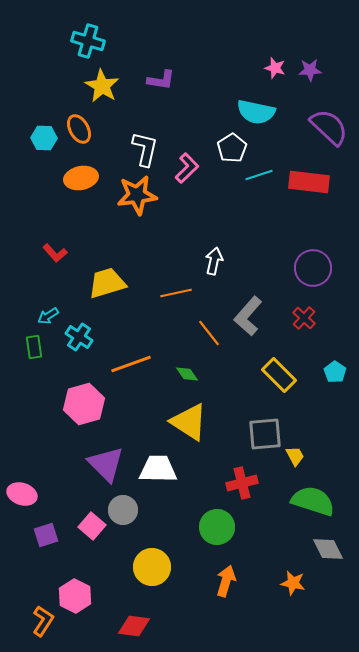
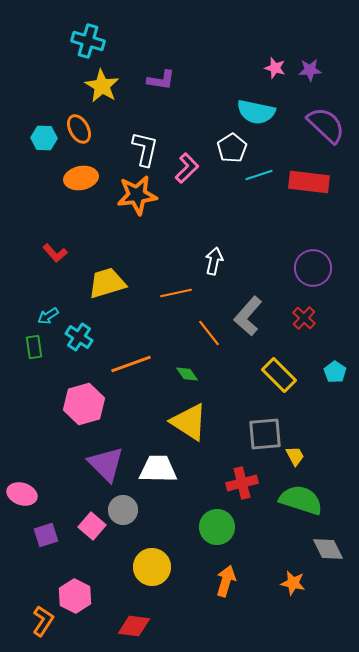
purple semicircle at (329, 127): moved 3 px left, 2 px up
green semicircle at (313, 501): moved 12 px left, 1 px up
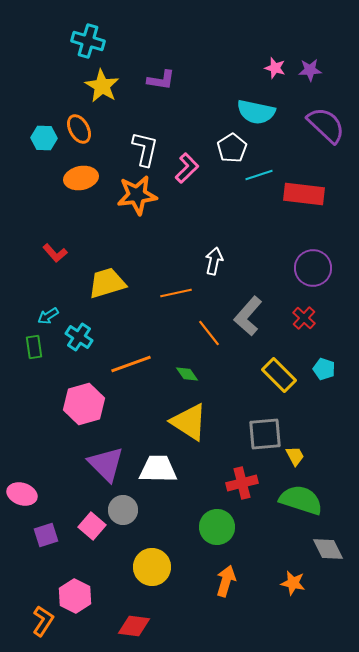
red rectangle at (309, 182): moved 5 px left, 12 px down
cyan pentagon at (335, 372): moved 11 px left, 3 px up; rotated 15 degrees counterclockwise
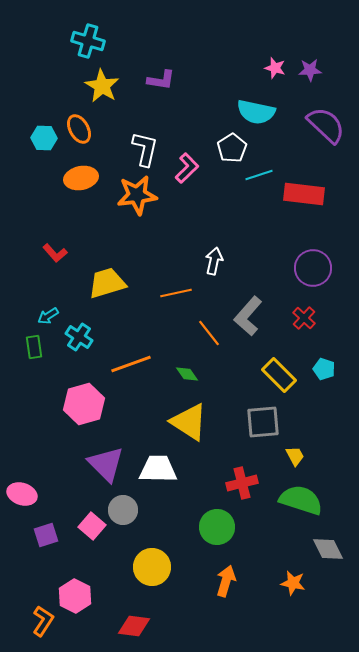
gray square at (265, 434): moved 2 px left, 12 px up
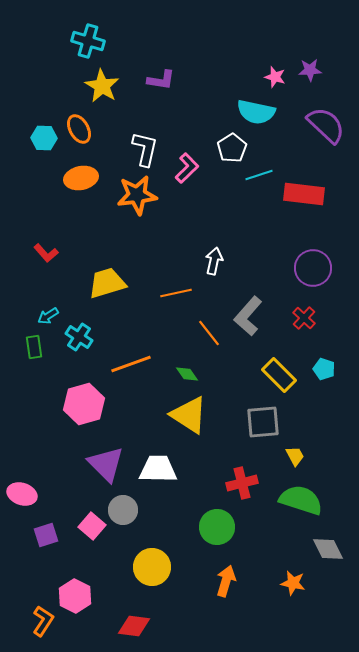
pink star at (275, 68): moved 9 px down
red L-shape at (55, 253): moved 9 px left
yellow triangle at (189, 422): moved 7 px up
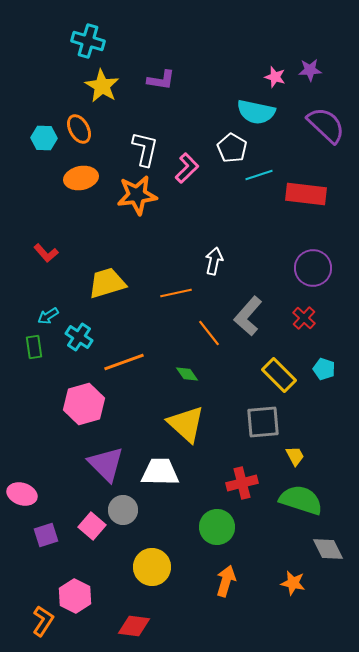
white pentagon at (232, 148): rotated 8 degrees counterclockwise
red rectangle at (304, 194): moved 2 px right
orange line at (131, 364): moved 7 px left, 2 px up
yellow triangle at (189, 415): moved 3 px left, 9 px down; rotated 9 degrees clockwise
white trapezoid at (158, 469): moved 2 px right, 3 px down
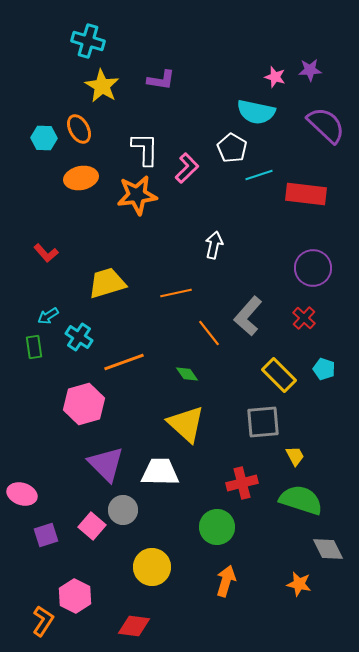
white L-shape at (145, 149): rotated 12 degrees counterclockwise
white arrow at (214, 261): moved 16 px up
orange star at (293, 583): moved 6 px right, 1 px down
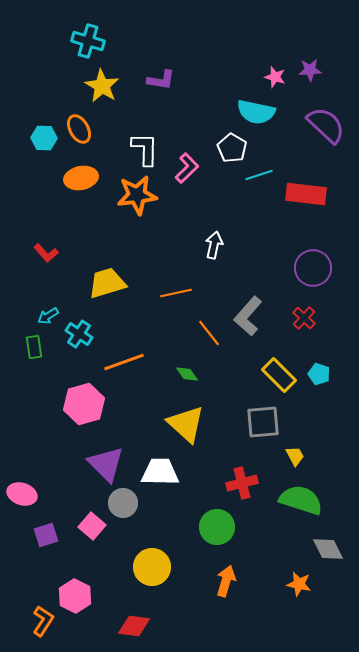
cyan cross at (79, 337): moved 3 px up
cyan pentagon at (324, 369): moved 5 px left, 5 px down
gray circle at (123, 510): moved 7 px up
